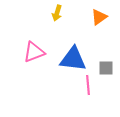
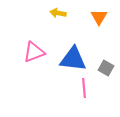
yellow arrow: moved 1 px right; rotated 84 degrees clockwise
orange triangle: rotated 24 degrees counterclockwise
gray square: rotated 28 degrees clockwise
pink line: moved 4 px left, 3 px down
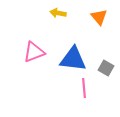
orange triangle: rotated 12 degrees counterclockwise
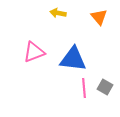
gray square: moved 1 px left, 19 px down
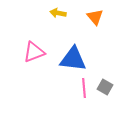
orange triangle: moved 4 px left
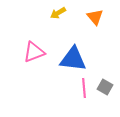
yellow arrow: rotated 42 degrees counterclockwise
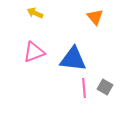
yellow arrow: moved 23 px left; rotated 56 degrees clockwise
